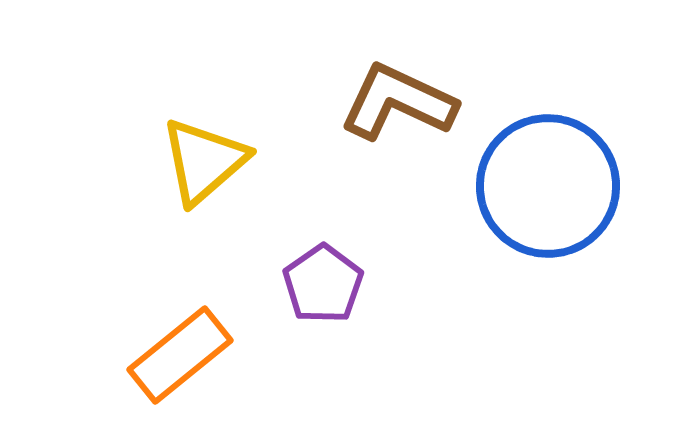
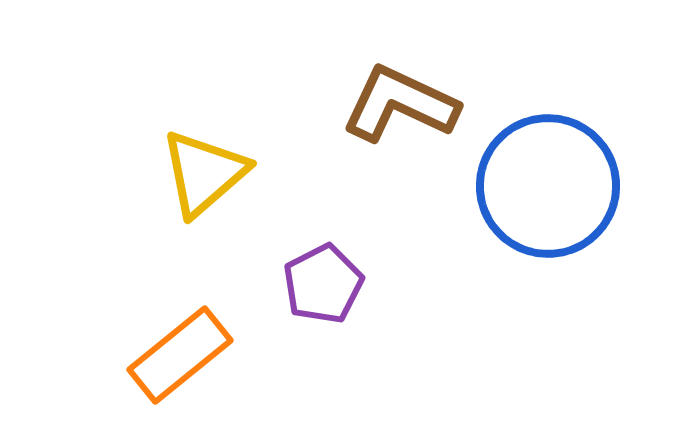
brown L-shape: moved 2 px right, 2 px down
yellow triangle: moved 12 px down
purple pentagon: rotated 8 degrees clockwise
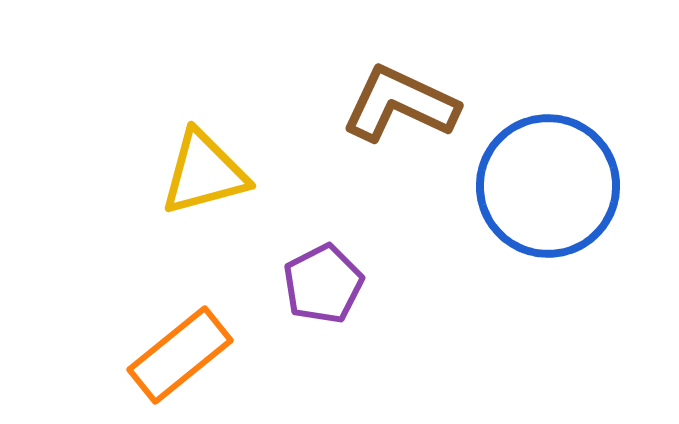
yellow triangle: rotated 26 degrees clockwise
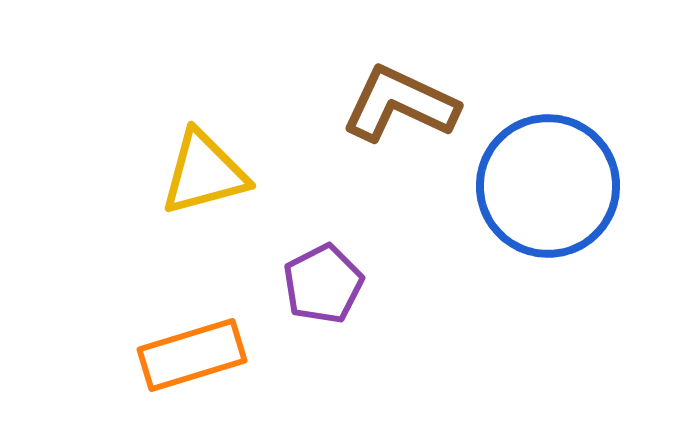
orange rectangle: moved 12 px right; rotated 22 degrees clockwise
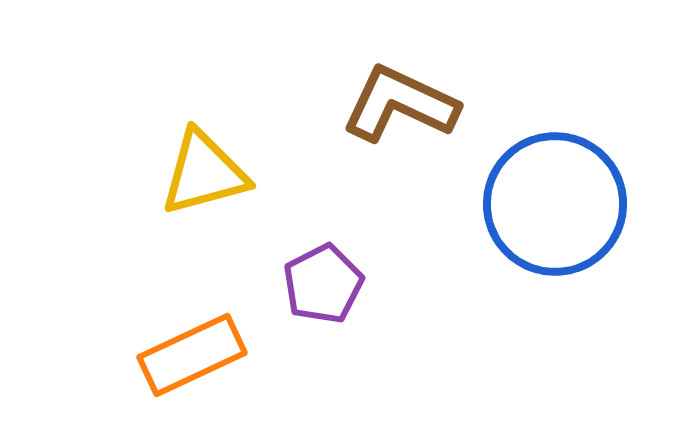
blue circle: moved 7 px right, 18 px down
orange rectangle: rotated 8 degrees counterclockwise
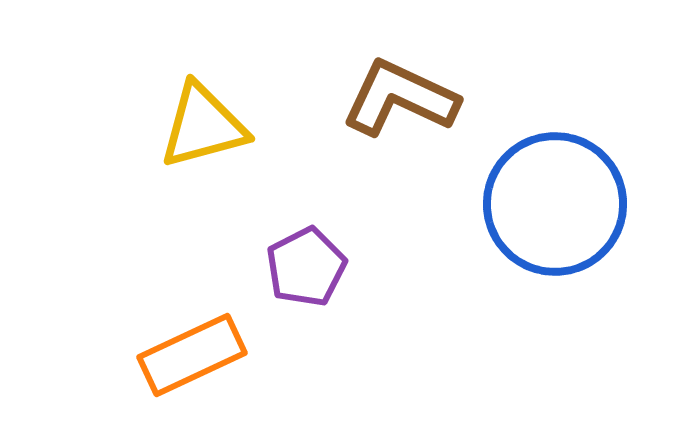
brown L-shape: moved 6 px up
yellow triangle: moved 1 px left, 47 px up
purple pentagon: moved 17 px left, 17 px up
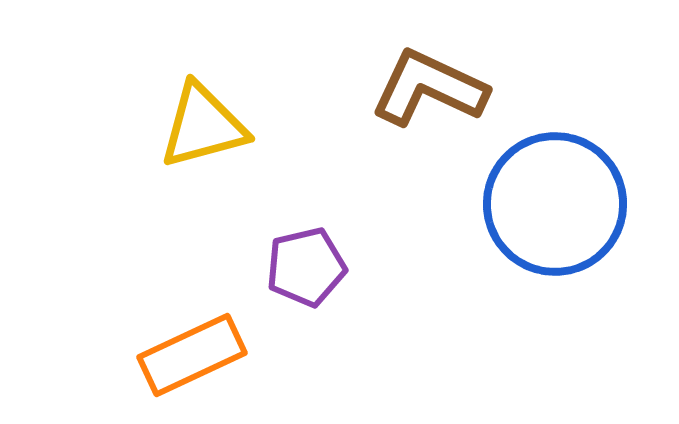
brown L-shape: moved 29 px right, 10 px up
purple pentagon: rotated 14 degrees clockwise
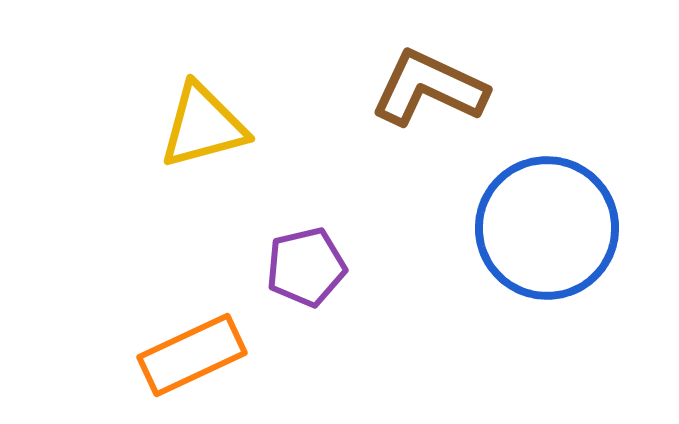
blue circle: moved 8 px left, 24 px down
